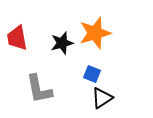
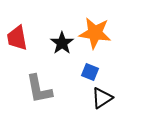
orange star: rotated 24 degrees clockwise
black star: rotated 20 degrees counterclockwise
blue square: moved 2 px left, 2 px up
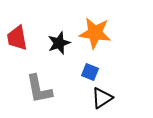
black star: moved 3 px left; rotated 15 degrees clockwise
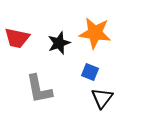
red trapezoid: rotated 68 degrees counterclockwise
black triangle: rotated 20 degrees counterclockwise
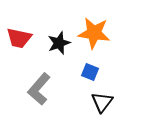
orange star: moved 1 px left
red trapezoid: moved 2 px right
gray L-shape: rotated 52 degrees clockwise
black triangle: moved 4 px down
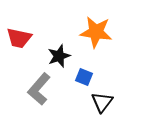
orange star: moved 2 px right, 1 px up
black star: moved 13 px down
blue square: moved 6 px left, 5 px down
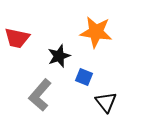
red trapezoid: moved 2 px left
gray L-shape: moved 1 px right, 6 px down
black triangle: moved 4 px right; rotated 15 degrees counterclockwise
